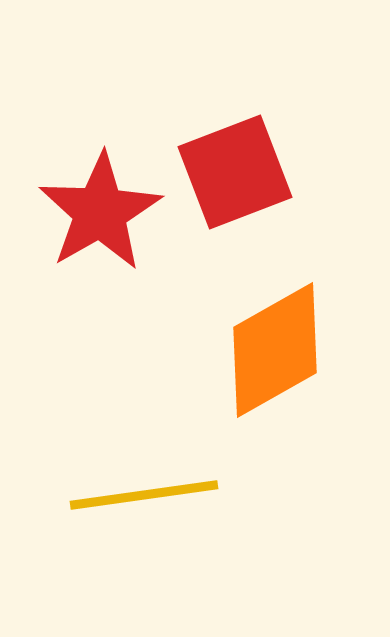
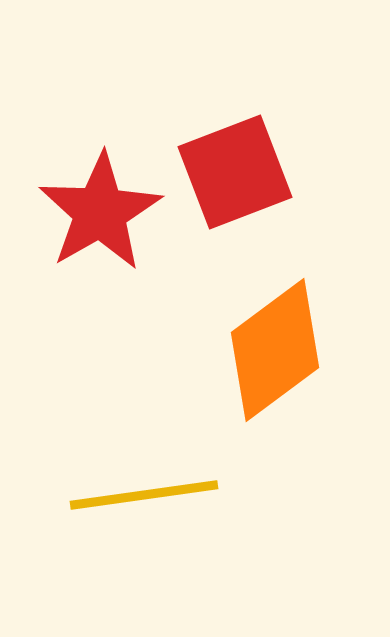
orange diamond: rotated 7 degrees counterclockwise
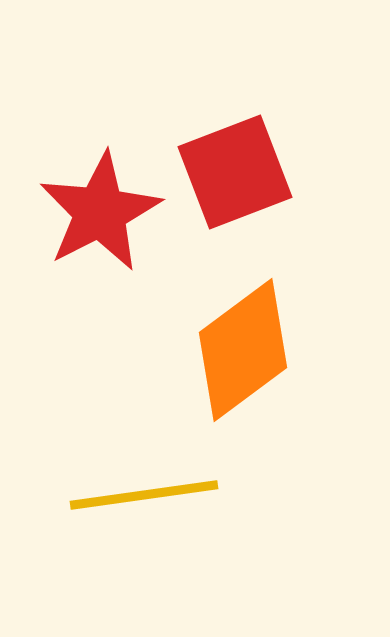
red star: rotated 3 degrees clockwise
orange diamond: moved 32 px left
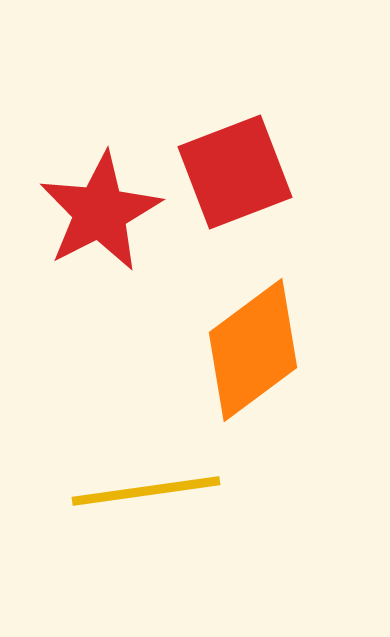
orange diamond: moved 10 px right
yellow line: moved 2 px right, 4 px up
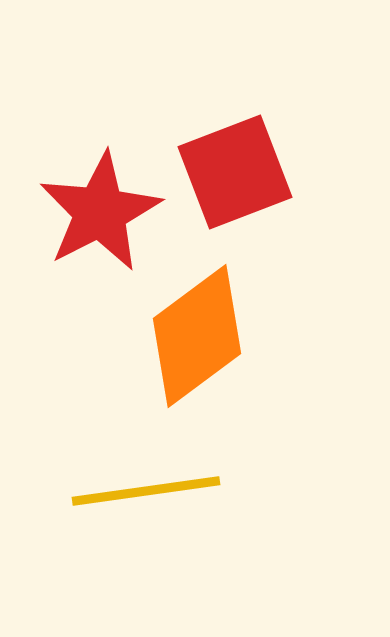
orange diamond: moved 56 px left, 14 px up
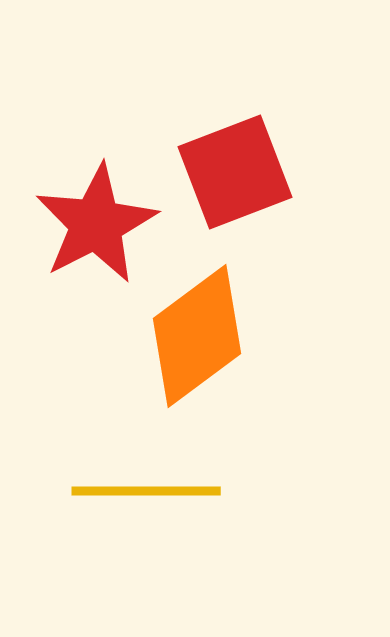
red star: moved 4 px left, 12 px down
yellow line: rotated 8 degrees clockwise
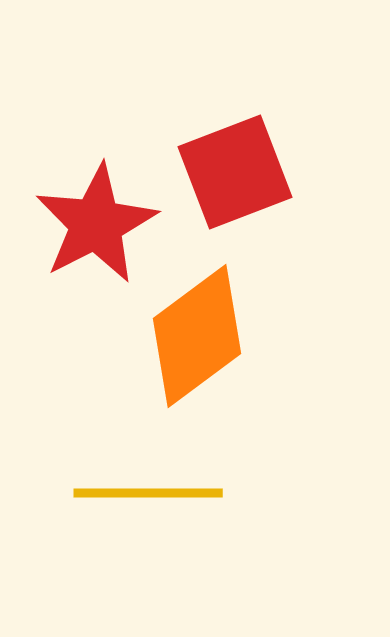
yellow line: moved 2 px right, 2 px down
